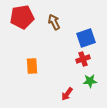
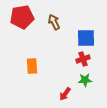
blue square: rotated 18 degrees clockwise
green star: moved 5 px left, 1 px up
red arrow: moved 2 px left
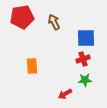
red arrow: rotated 24 degrees clockwise
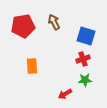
red pentagon: moved 1 px right, 9 px down
blue square: moved 2 px up; rotated 18 degrees clockwise
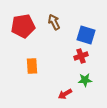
blue square: moved 1 px up
red cross: moved 2 px left, 3 px up
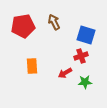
green star: moved 2 px down
red arrow: moved 21 px up
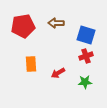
brown arrow: moved 2 px right, 1 px down; rotated 63 degrees counterclockwise
red cross: moved 5 px right
orange rectangle: moved 1 px left, 2 px up
red arrow: moved 7 px left
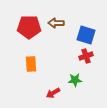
red pentagon: moved 6 px right, 1 px down; rotated 10 degrees clockwise
red arrow: moved 5 px left, 20 px down
green star: moved 10 px left, 2 px up
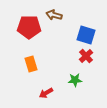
brown arrow: moved 2 px left, 8 px up; rotated 14 degrees clockwise
red cross: rotated 24 degrees counterclockwise
orange rectangle: rotated 14 degrees counterclockwise
red arrow: moved 7 px left
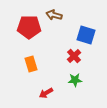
red cross: moved 12 px left
